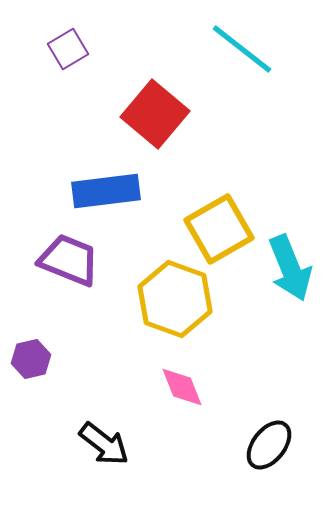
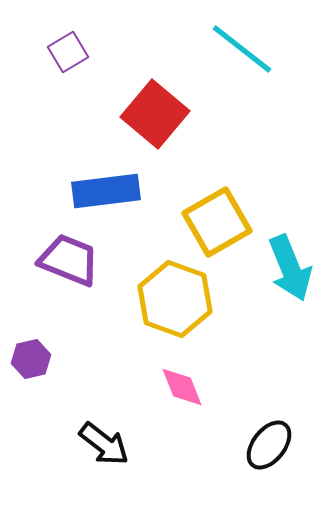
purple square: moved 3 px down
yellow square: moved 2 px left, 7 px up
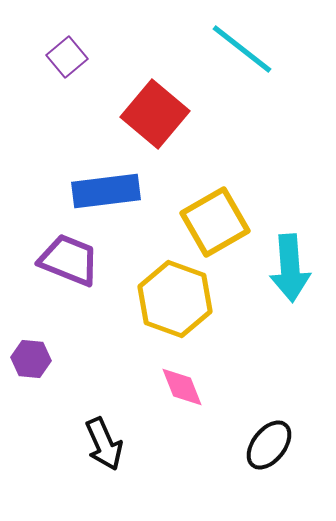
purple square: moved 1 px left, 5 px down; rotated 9 degrees counterclockwise
yellow square: moved 2 px left
cyan arrow: rotated 18 degrees clockwise
purple hexagon: rotated 18 degrees clockwise
black arrow: rotated 28 degrees clockwise
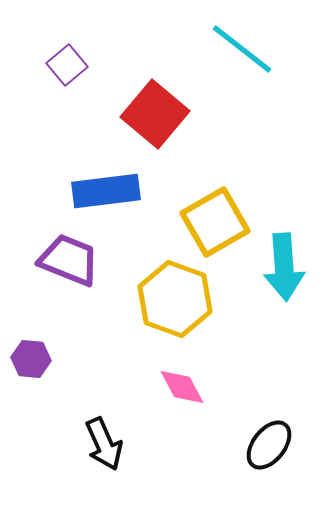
purple square: moved 8 px down
cyan arrow: moved 6 px left, 1 px up
pink diamond: rotated 6 degrees counterclockwise
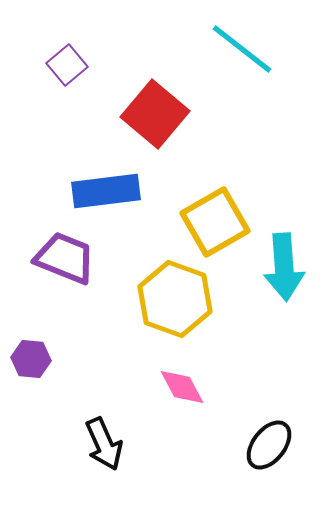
purple trapezoid: moved 4 px left, 2 px up
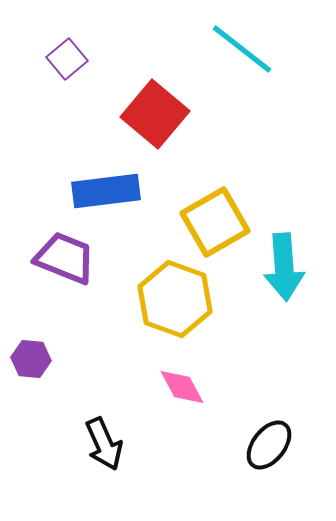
purple square: moved 6 px up
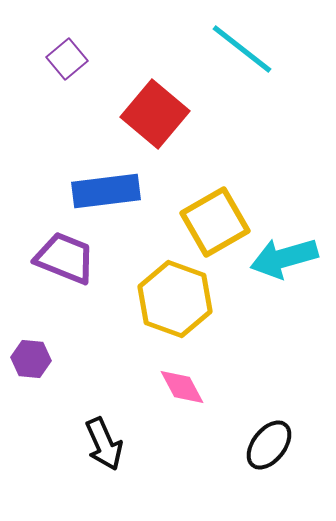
cyan arrow: moved 9 px up; rotated 78 degrees clockwise
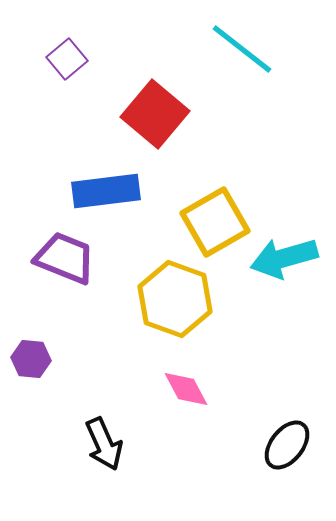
pink diamond: moved 4 px right, 2 px down
black ellipse: moved 18 px right
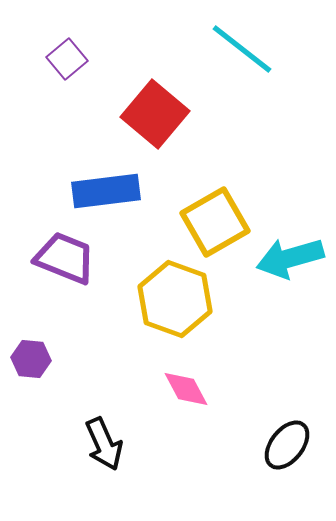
cyan arrow: moved 6 px right
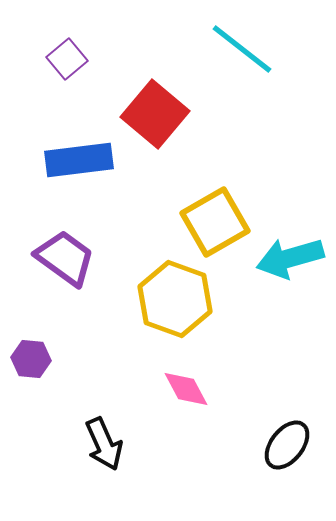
blue rectangle: moved 27 px left, 31 px up
purple trapezoid: rotated 14 degrees clockwise
